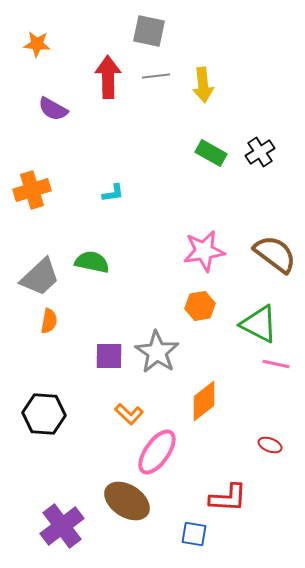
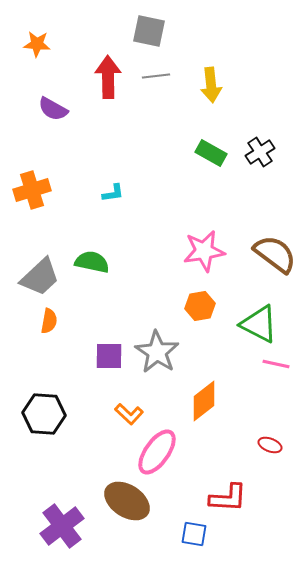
yellow arrow: moved 8 px right
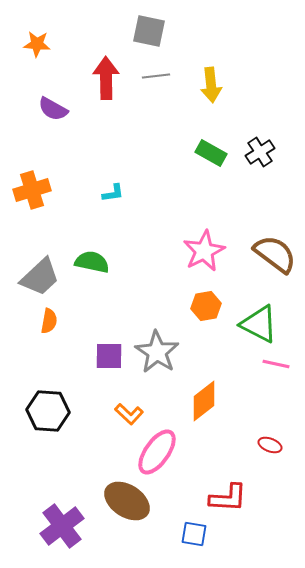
red arrow: moved 2 px left, 1 px down
pink star: rotated 18 degrees counterclockwise
orange hexagon: moved 6 px right
black hexagon: moved 4 px right, 3 px up
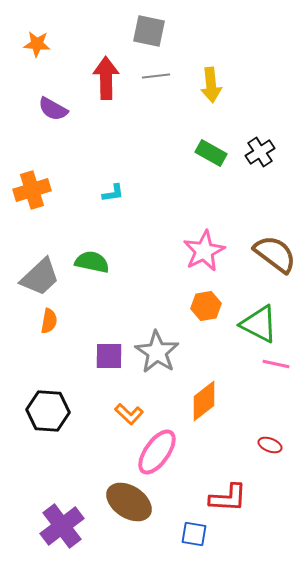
brown ellipse: moved 2 px right, 1 px down
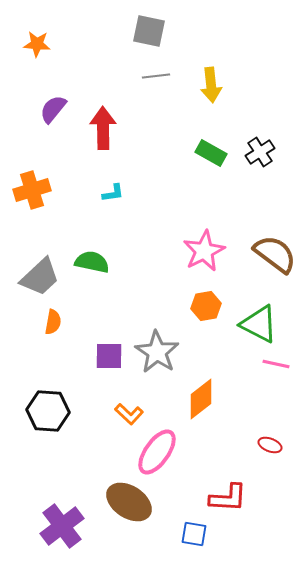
red arrow: moved 3 px left, 50 px down
purple semicircle: rotated 100 degrees clockwise
orange semicircle: moved 4 px right, 1 px down
orange diamond: moved 3 px left, 2 px up
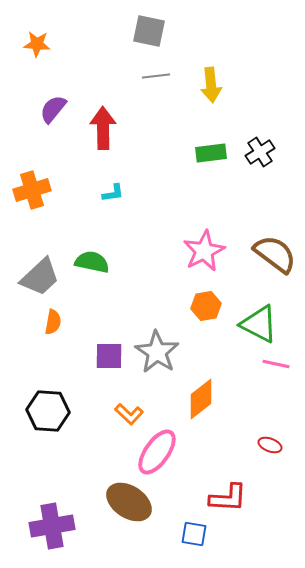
green rectangle: rotated 36 degrees counterclockwise
purple cross: moved 10 px left; rotated 27 degrees clockwise
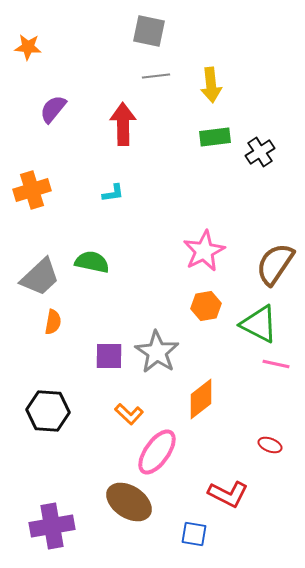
orange star: moved 9 px left, 3 px down
red arrow: moved 20 px right, 4 px up
green rectangle: moved 4 px right, 16 px up
brown semicircle: moved 10 px down; rotated 93 degrees counterclockwise
red L-shape: moved 4 px up; rotated 24 degrees clockwise
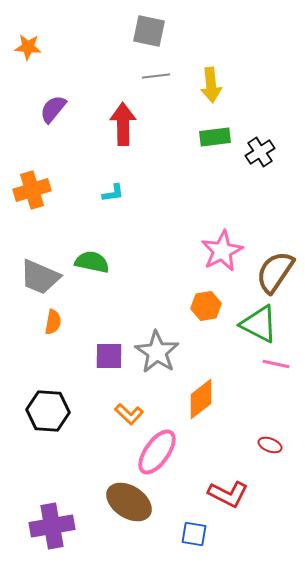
pink star: moved 18 px right
brown semicircle: moved 8 px down
gray trapezoid: rotated 66 degrees clockwise
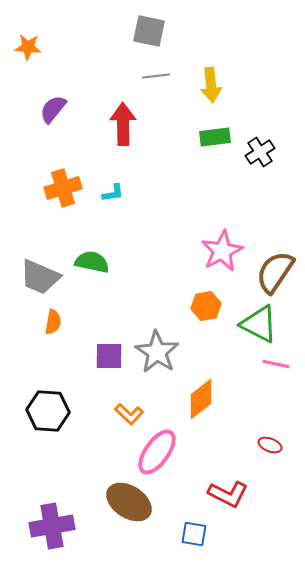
orange cross: moved 31 px right, 2 px up
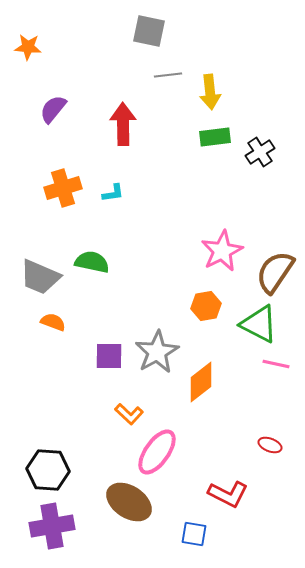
gray line: moved 12 px right, 1 px up
yellow arrow: moved 1 px left, 7 px down
orange semicircle: rotated 80 degrees counterclockwise
gray star: rotated 9 degrees clockwise
orange diamond: moved 17 px up
black hexagon: moved 59 px down
